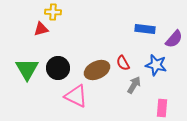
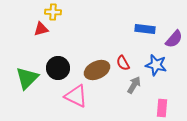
green triangle: moved 9 px down; rotated 15 degrees clockwise
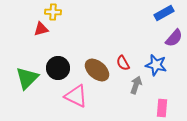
blue rectangle: moved 19 px right, 16 px up; rotated 36 degrees counterclockwise
purple semicircle: moved 1 px up
brown ellipse: rotated 65 degrees clockwise
gray arrow: moved 2 px right; rotated 12 degrees counterclockwise
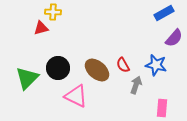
red triangle: moved 1 px up
red semicircle: moved 2 px down
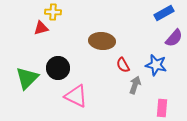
brown ellipse: moved 5 px right, 29 px up; rotated 35 degrees counterclockwise
gray arrow: moved 1 px left
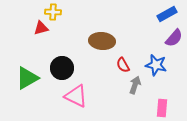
blue rectangle: moved 3 px right, 1 px down
black circle: moved 4 px right
green triangle: rotated 15 degrees clockwise
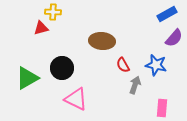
pink triangle: moved 3 px down
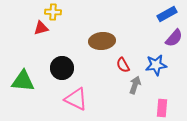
brown ellipse: rotated 10 degrees counterclockwise
blue star: rotated 20 degrees counterclockwise
green triangle: moved 4 px left, 3 px down; rotated 35 degrees clockwise
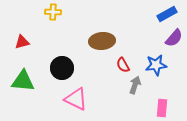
red triangle: moved 19 px left, 14 px down
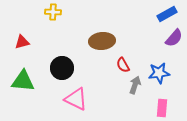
blue star: moved 3 px right, 8 px down
